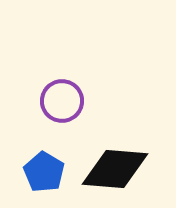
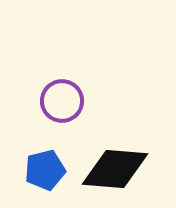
blue pentagon: moved 1 px right, 2 px up; rotated 27 degrees clockwise
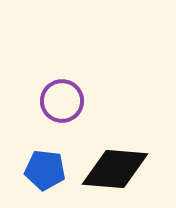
blue pentagon: rotated 21 degrees clockwise
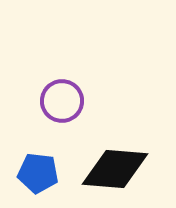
blue pentagon: moved 7 px left, 3 px down
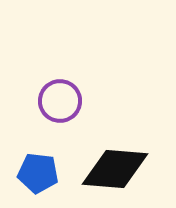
purple circle: moved 2 px left
